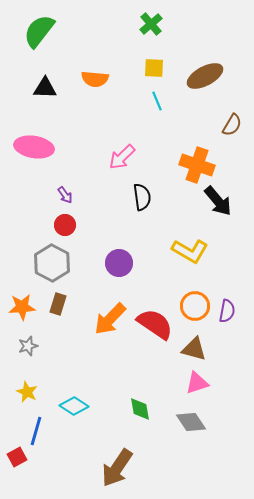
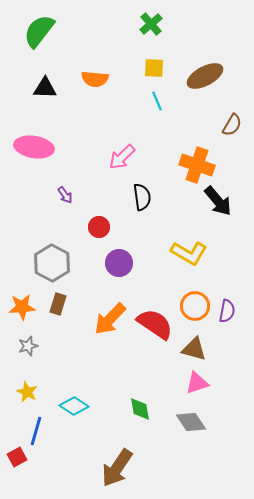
red circle: moved 34 px right, 2 px down
yellow L-shape: moved 1 px left, 2 px down
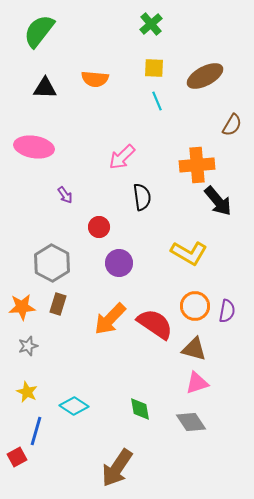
orange cross: rotated 24 degrees counterclockwise
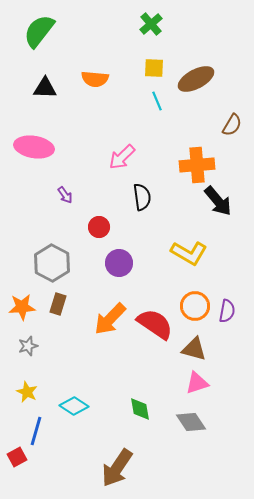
brown ellipse: moved 9 px left, 3 px down
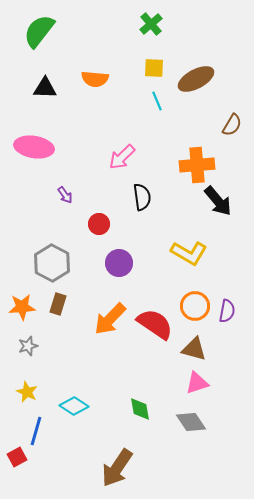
red circle: moved 3 px up
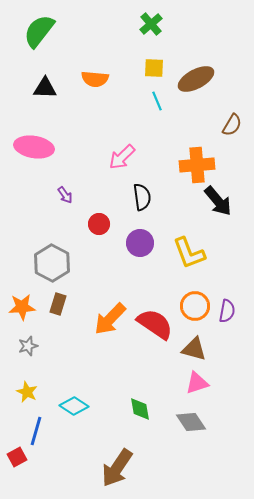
yellow L-shape: rotated 39 degrees clockwise
purple circle: moved 21 px right, 20 px up
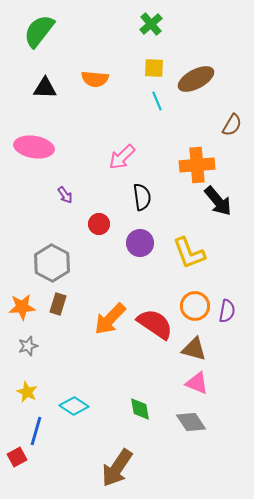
pink triangle: rotated 40 degrees clockwise
